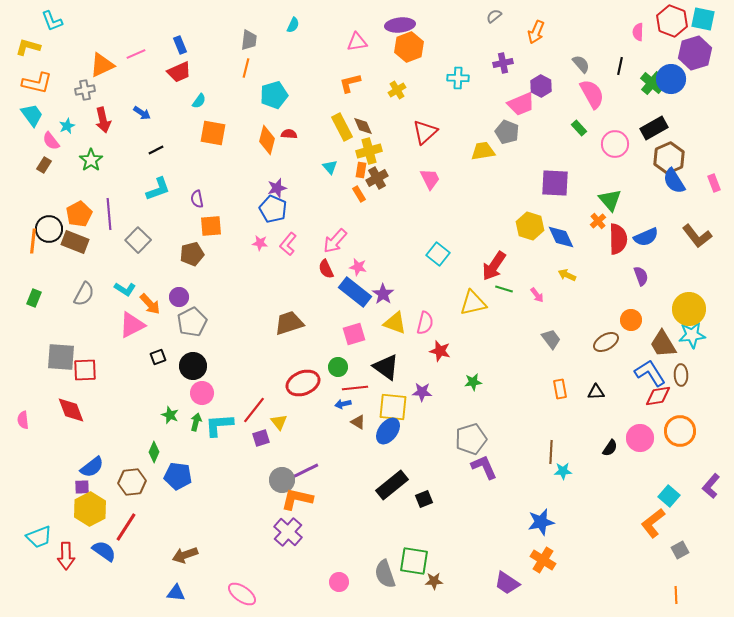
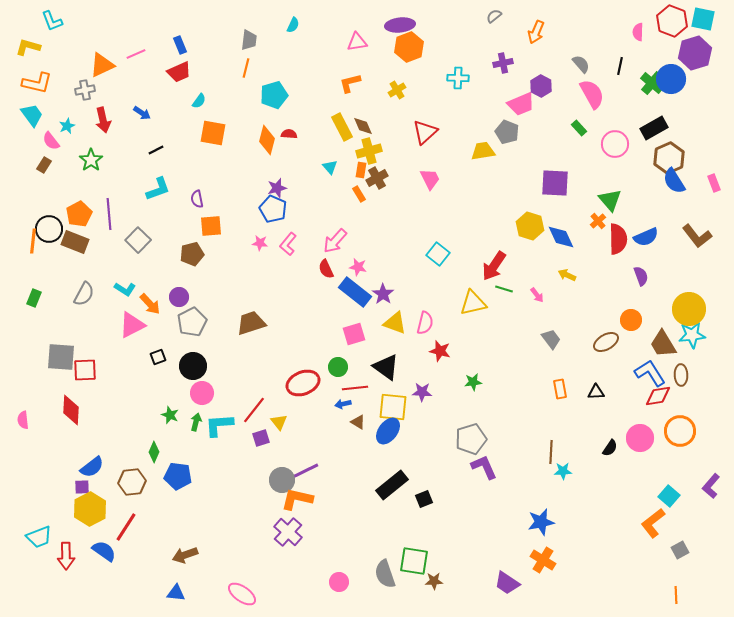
brown trapezoid at (289, 323): moved 38 px left
red diamond at (71, 410): rotated 24 degrees clockwise
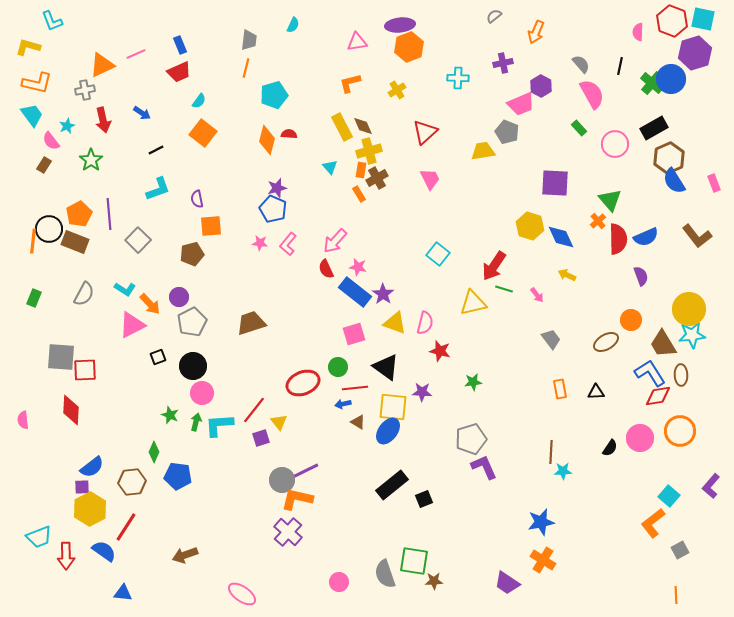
orange square at (213, 133): moved 10 px left; rotated 28 degrees clockwise
blue triangle at (176, 593): moved 53 px left
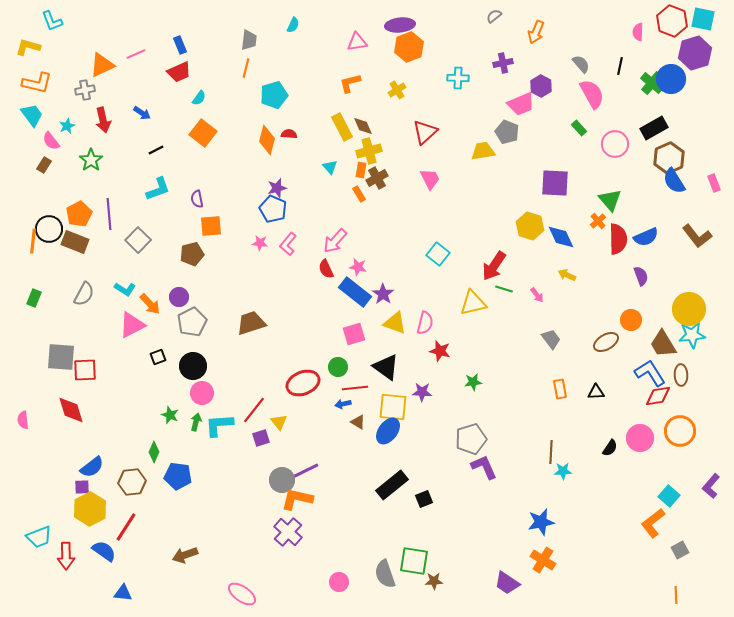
cyan semicircle at (199, 101): moved 3 px up
red diamond at (71, 410): rotated 20 degrees counterclockwise
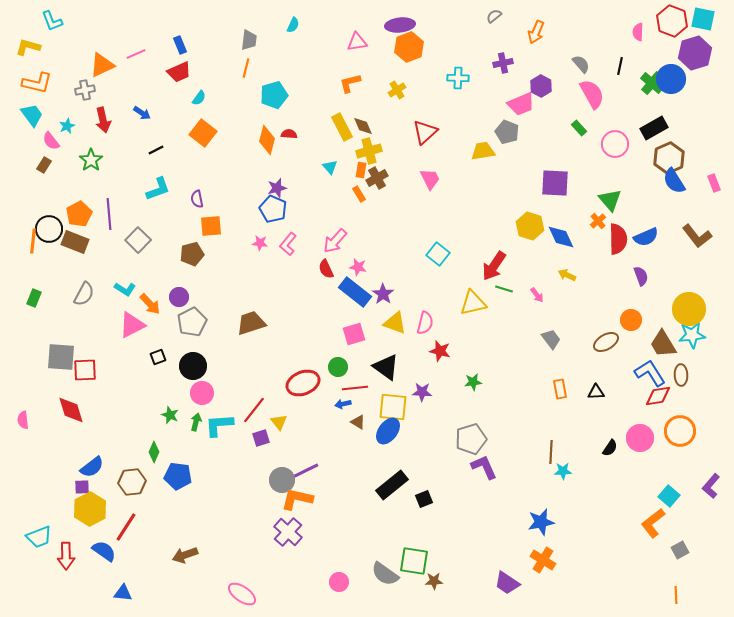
gray semicircle at (385, 574): rotated 36 degrees counterclockwise
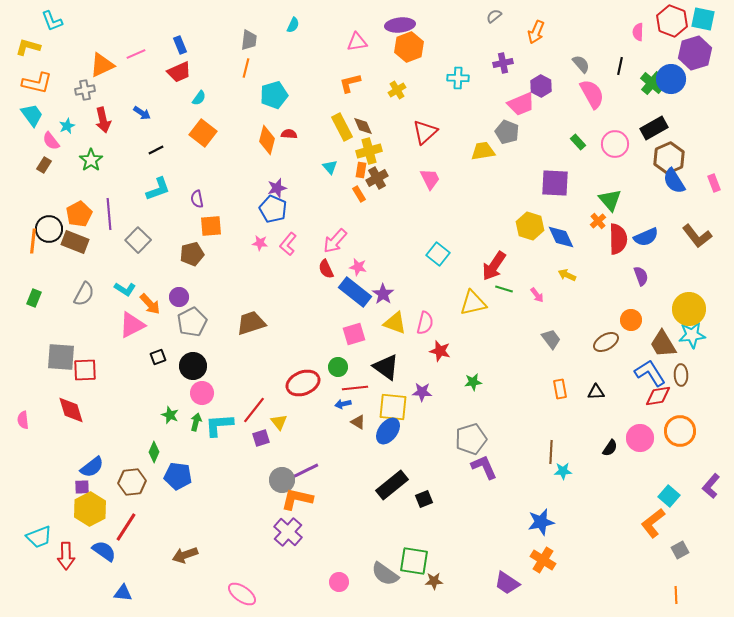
green rectangle at (579, 128): moved 1 px left, 14 px down
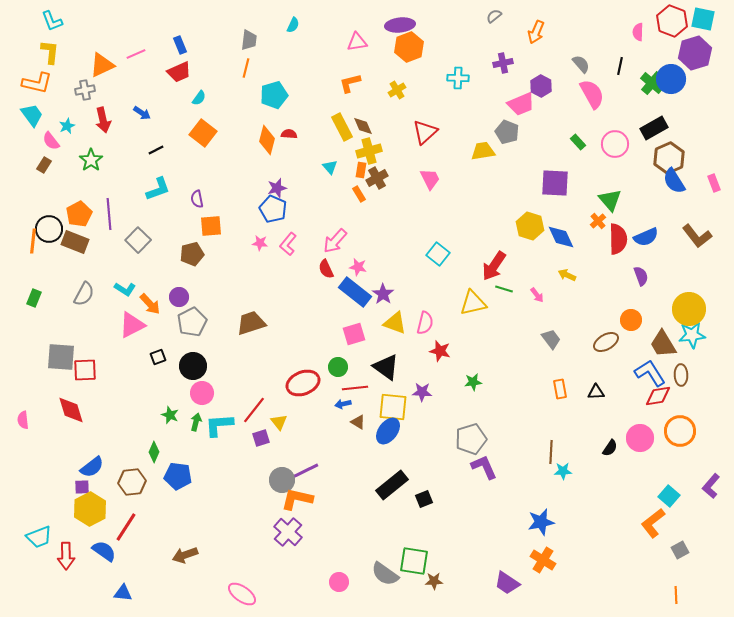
yellow L-shape at (28, 47): moved 22 px right, 5 px down; rotated 80 degrees clockwise
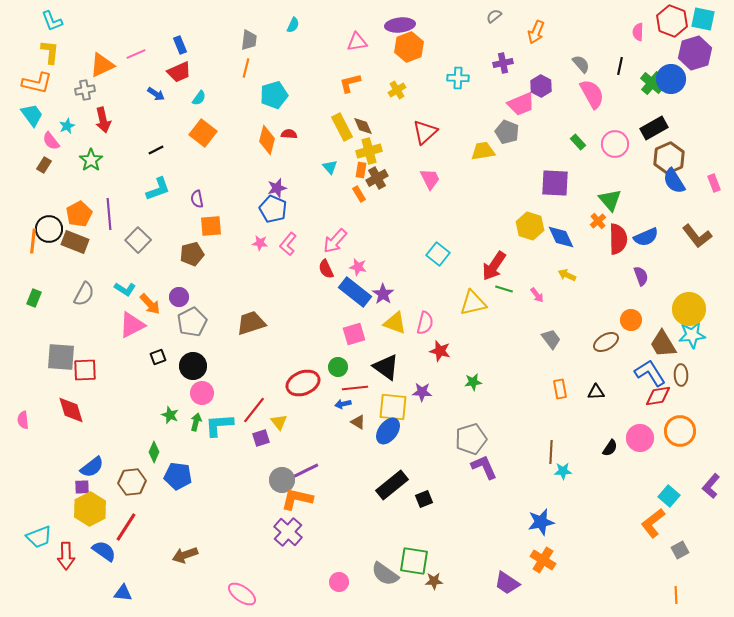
blue arrow at (142, 113): moved 14 px right, 19 px up
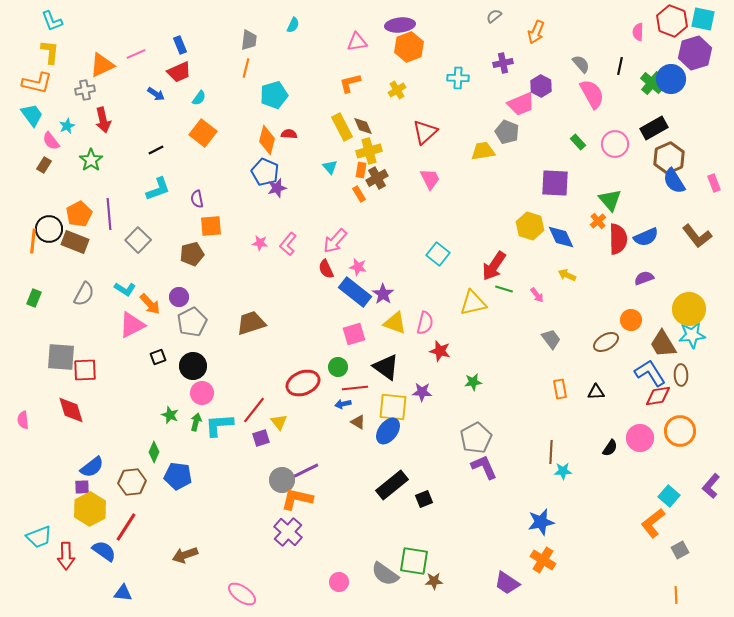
blue pentagon at (273, 209): moved 8 px left, 37 px up
purple semicircle at (641, 276): moved 3 px right, 2 px down; rotated 90 degrees counterclockwise
gray pentagon at (471, 439): moved 5 px right, 1 px up; rotated 12 degrees counterclockwise
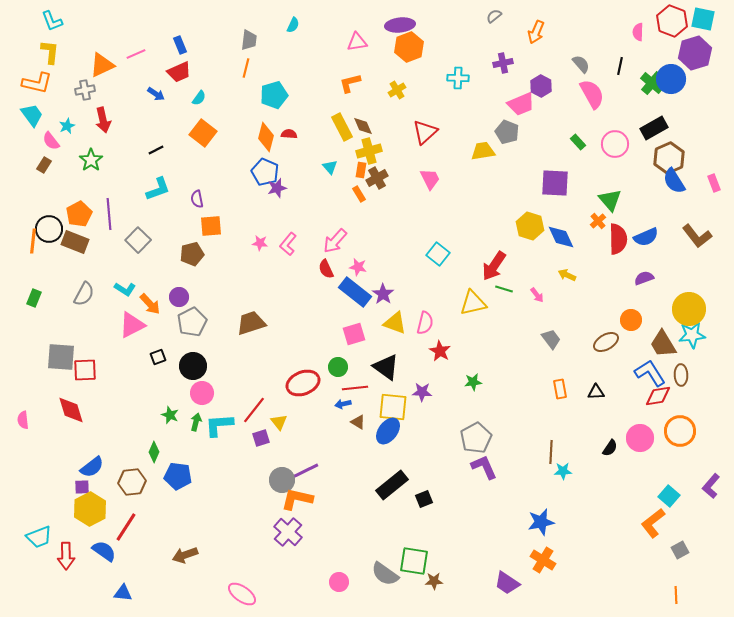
orange diamond at (267, 140): moved 1 px left, 3 px up
red star at (440, 351): rotated 15 degrees clockwise
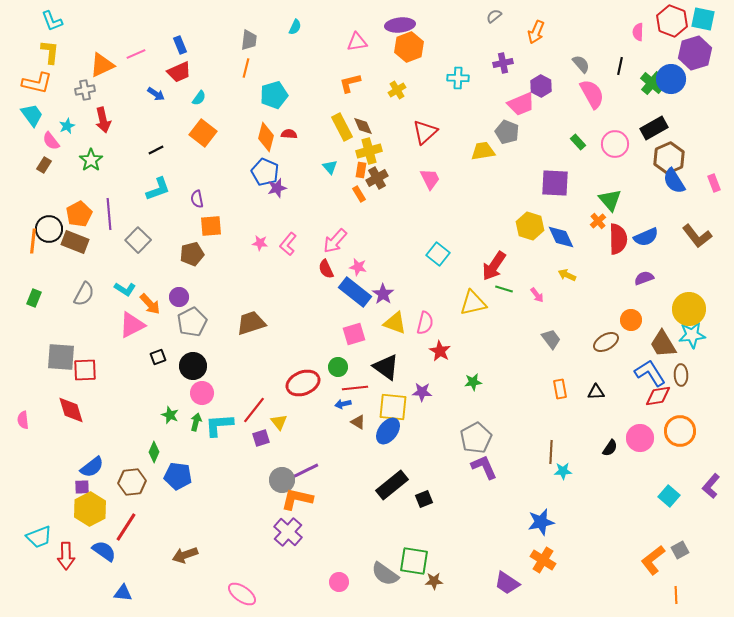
cyan semicircle at (293, 25): moved 2 px right, 2 px down
orange L-shape at (653, 523): moved 37 px down
